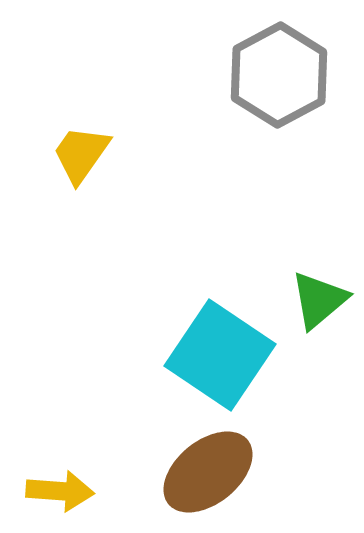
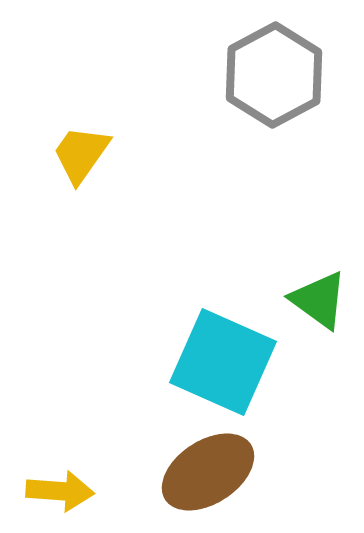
gray hexagon: moved 5 px left
green triangle: rotated 44 degrees counterclockwise
cyan square: moved 3 px right, 7 px down; rotated 10 degrees counterclockwise
brown ellipse: rotated 6 degrees clockwise
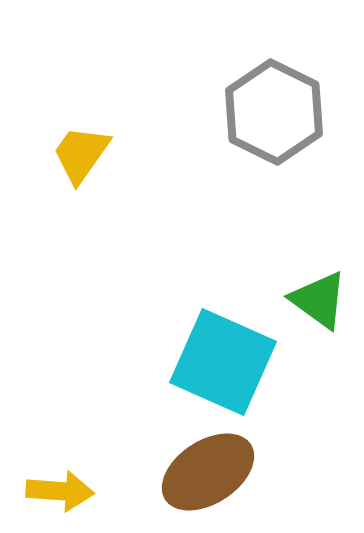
gray hexagon: moved 37 px down; rotated 6 degrees counterclockwise
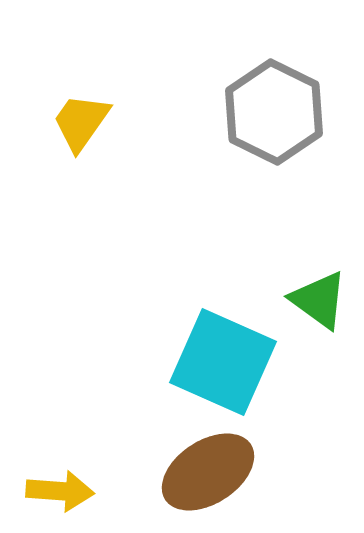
yellow trapezoid: moved 32 px up
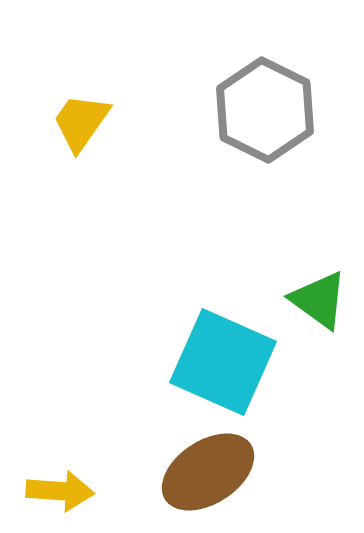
gray hexagon: moved 9 px left, 2 px up
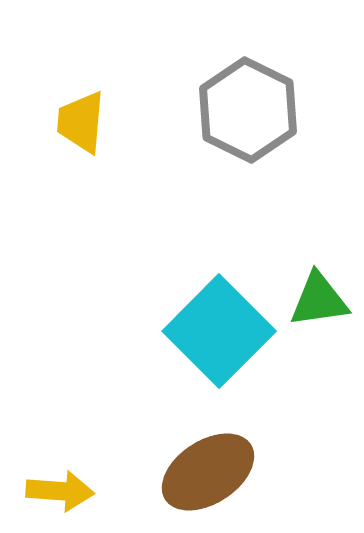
gray hexagon: moved 17 px left
yellow trapezoid: rotated 30 degrees counterclockwise
green triangle: rotated 44 degrees counterclockwise
cyan square: moved 4 px left, 31 px up; rotated 21 degrees clockwise
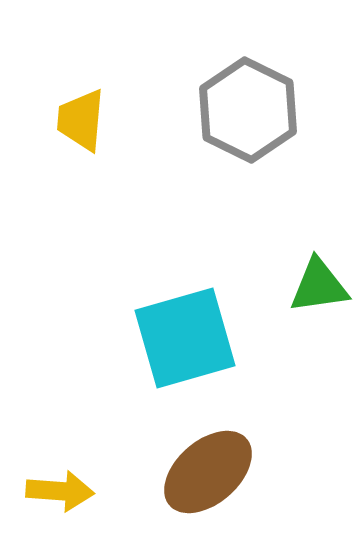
yellow trapezoid: moved 2 px up
green triangle: moved 14 px up
cyan square: moved 34 px left, 7 px down; rotated 29 degrees clockwise
brown ellipse: rotated 8 degrees counterclockwise
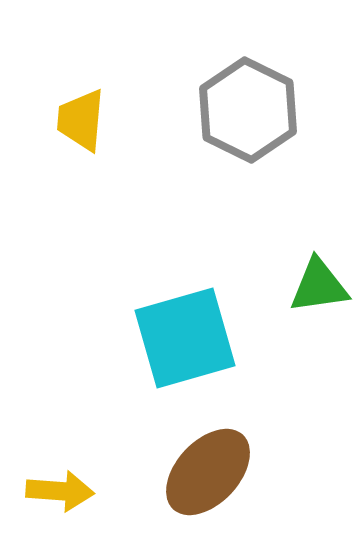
brown ellipse: rotated 6 degrees counterclockwise
